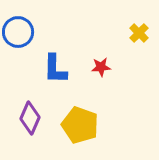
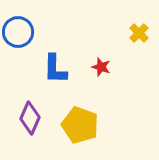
red star: rotated 24 degrees clockwise
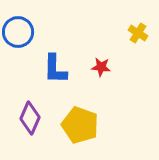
yellow cross: moved 1 px left; rotated 12 degrees counterclockwise
red star: rotated 12 degrees counterclockwise
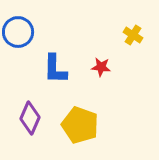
yellow cross: moved 5 px left, 2 px down
